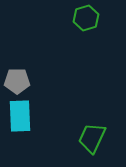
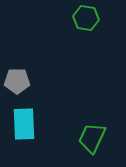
green hexagon: rotated 25 degrees clockwise
cyan rectangle: moved 4 px right, 8 px down
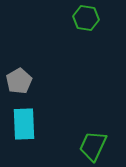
gray pentagon: moved 2 px right; rotated 30 degrees counterclockwise
green trapezoid: moved 1 px right, 8 px down
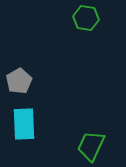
green trapezoid: moved 2 px left
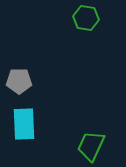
gray pentagon: rotated 30 degrees clockwise
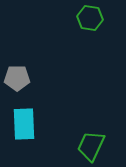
green hexagon: moved 4 px right
gray pentagon: moved 2 px left, 3 px up
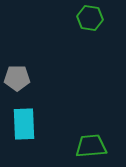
green trapezoid: rotated 60 degrees clockwise
